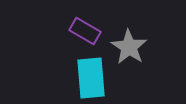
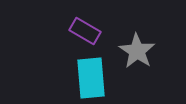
gray star: moved 8 px right, 4 px down
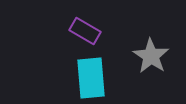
gray star: moved 14 px right, 5 px down
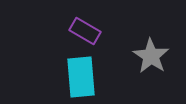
cyan rectangle: moved 10 px left, 1 px up
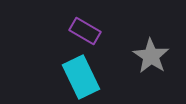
cyan rectangle: rotated 21 degrees counterclockwise
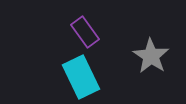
purple rectangle: moved 1 px down; rotated 24 degrees clockwise
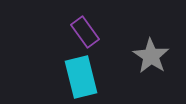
cyan rectangle: rotated 12 degrees clockwise
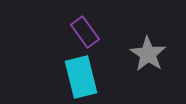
gray star: moved 3 px left, 2 px up
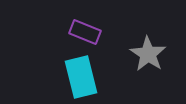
purple rectangle: rotated 32 degrees counterclockwise
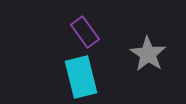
purple rectangle: rotated 32 degrees clockwise
